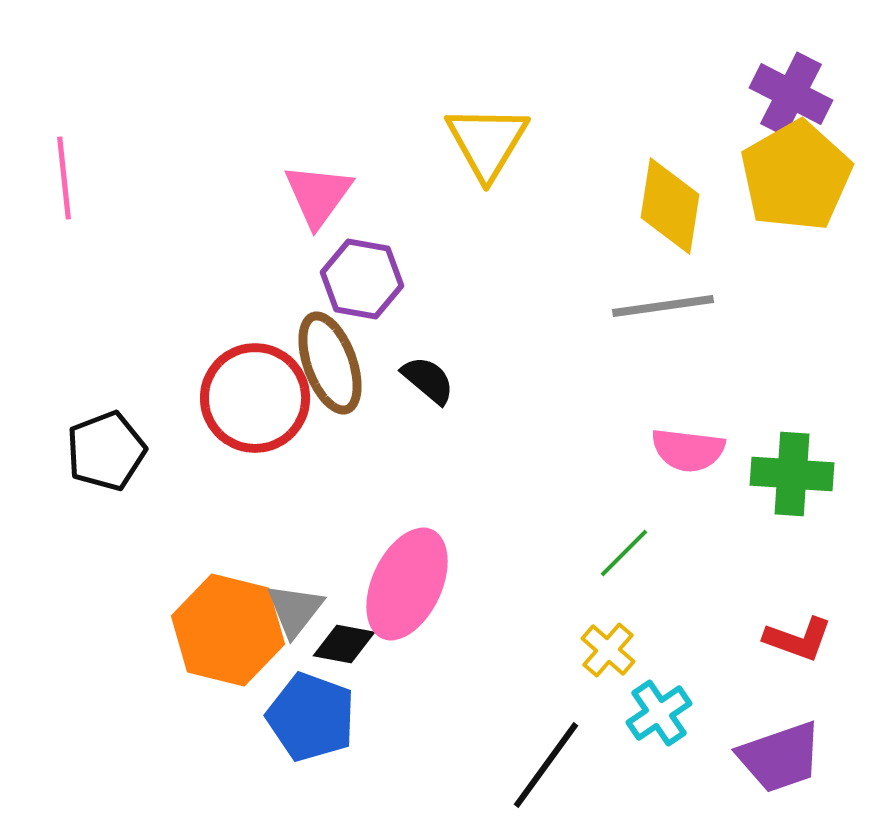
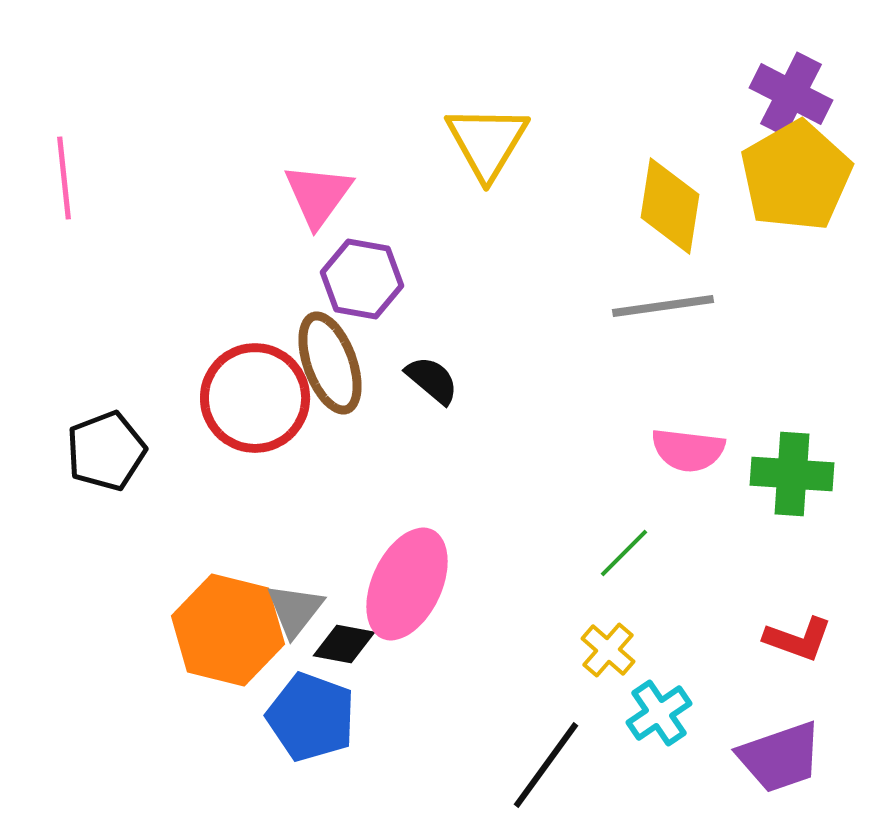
black semicircle: moved 4 px right
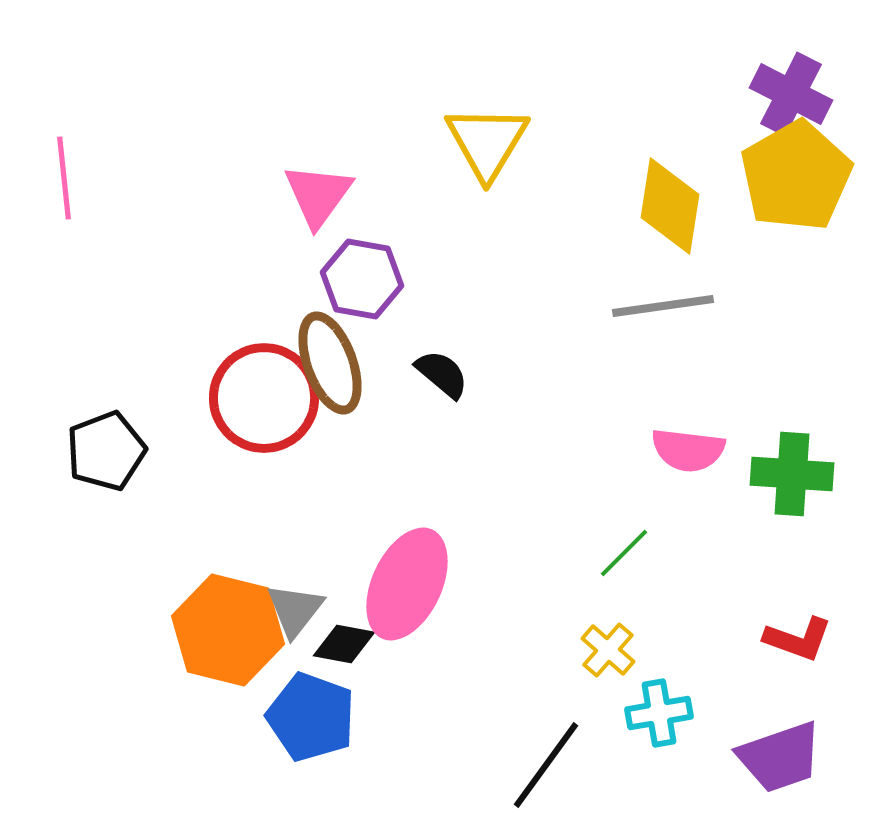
black semicircle: moved 10 px right, 6 px up
red circle: moved 9 px right
cyan cross: rotated 24 degrees clockwise
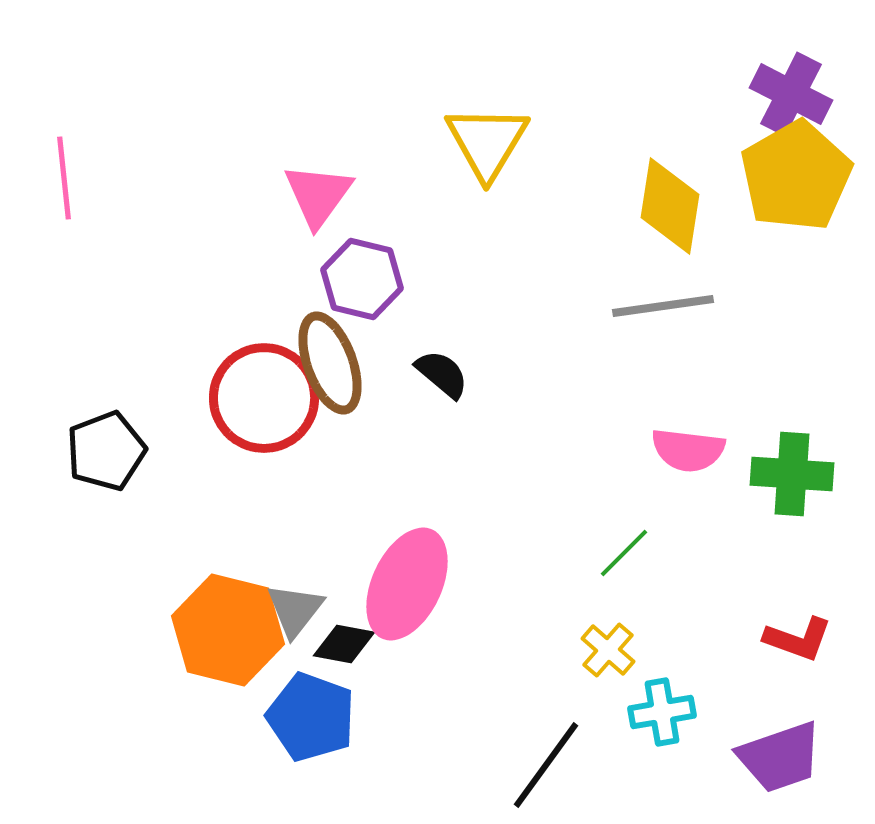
purple hexagon: rotated 4 degrees clockwise
cyan cross: moved 3 px right, 1 px up
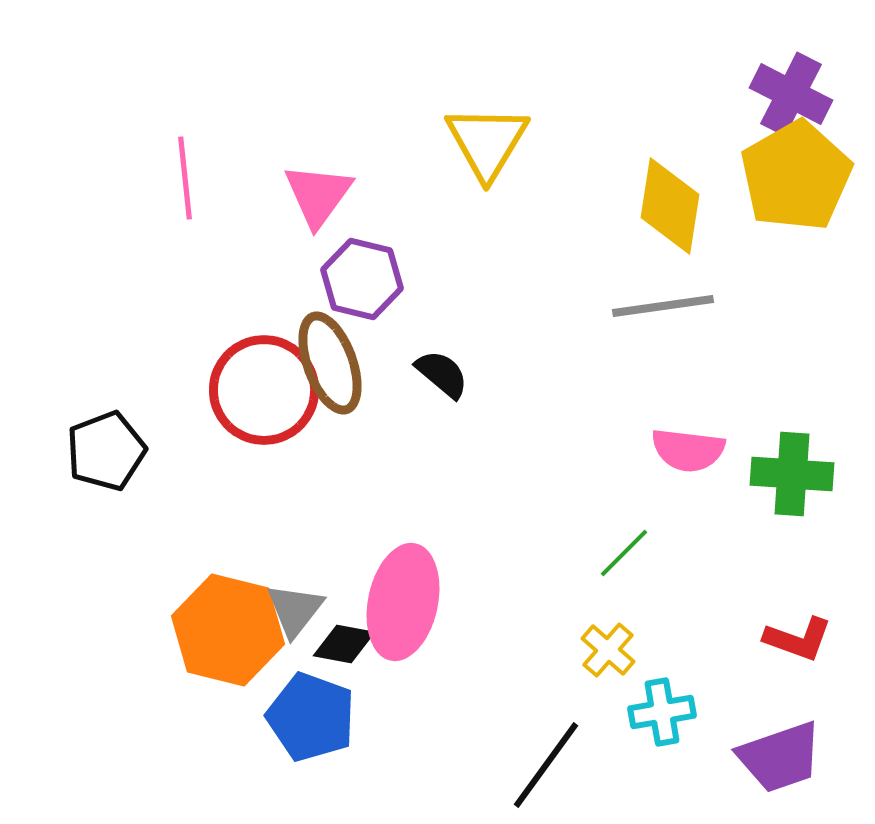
pink line: moved 121 px right
red circle: moved 8 px up
pink ellipse: moved 4 px left, 18 px down; rotated 13 degrees counterclockwise
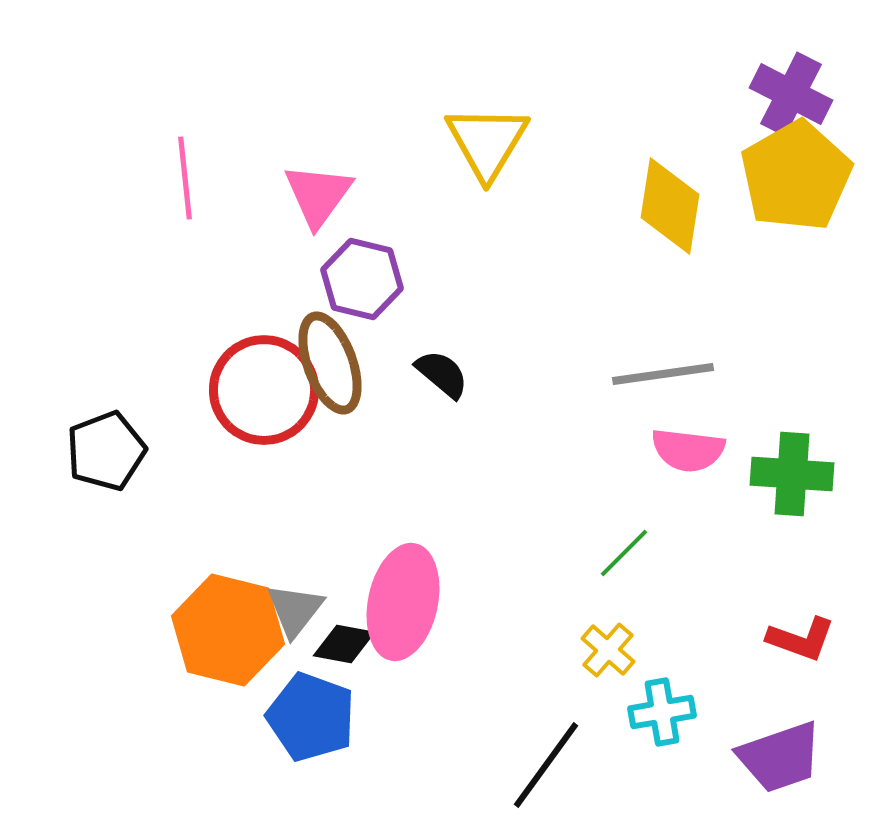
gray line: moved 68 px down
red L-shape: moved 3 px right
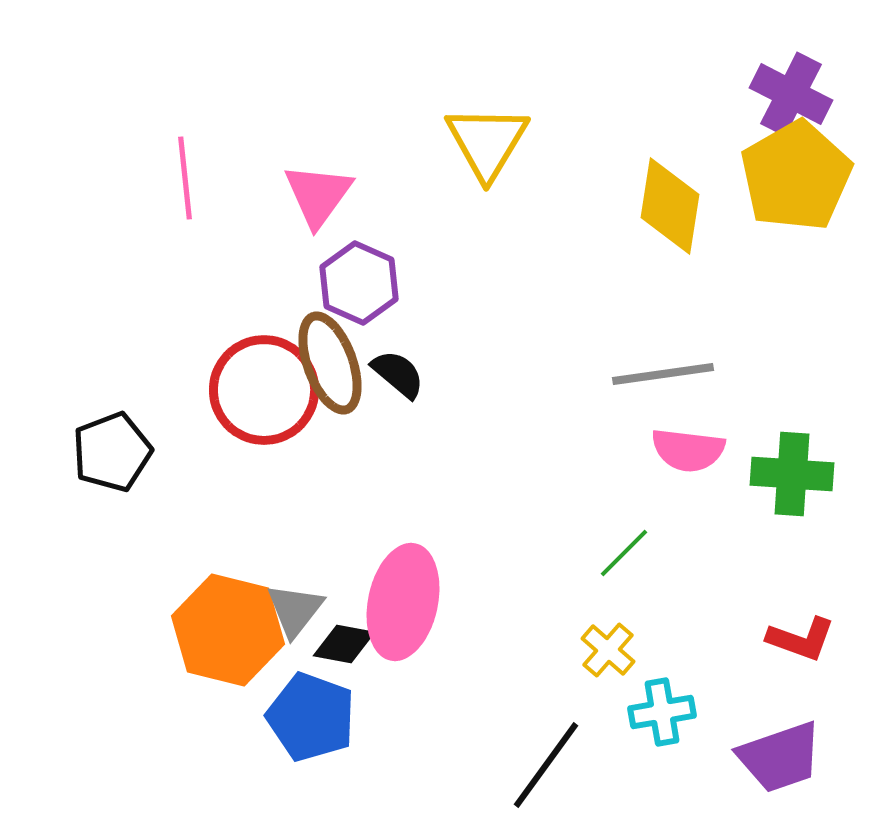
purple hexagon: moved 3 px left, 4 px down; rotated 10 degrees clockwise
black semicircle: moved 44 px left
black pentagon: moved 6 px right, 1 px down
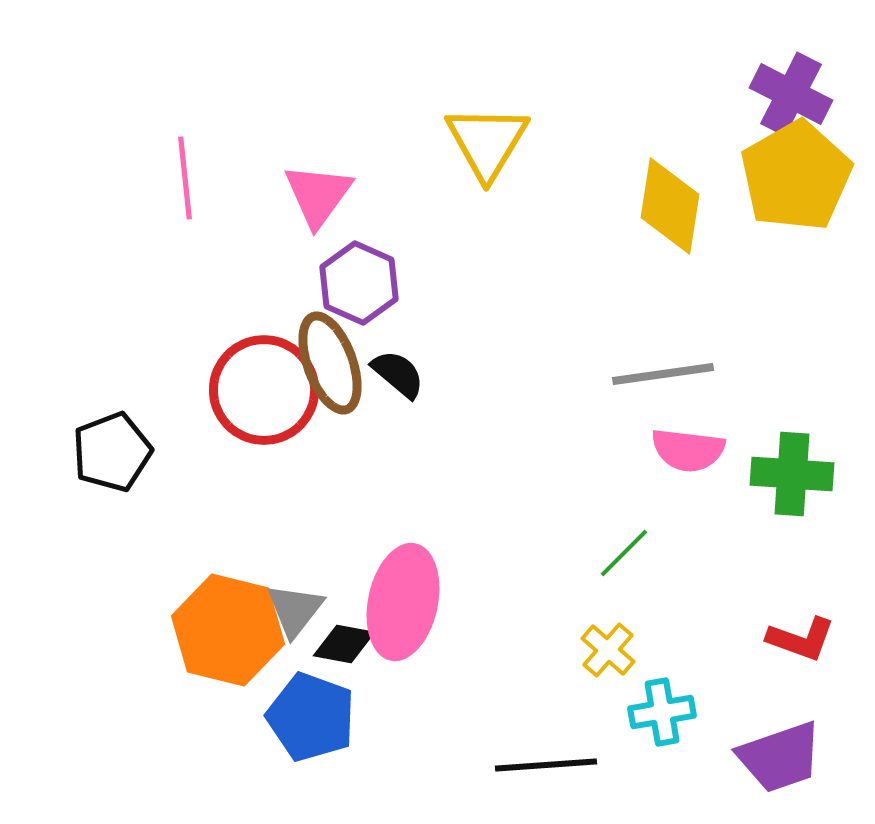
black line: rotated 50 degrees clockwise
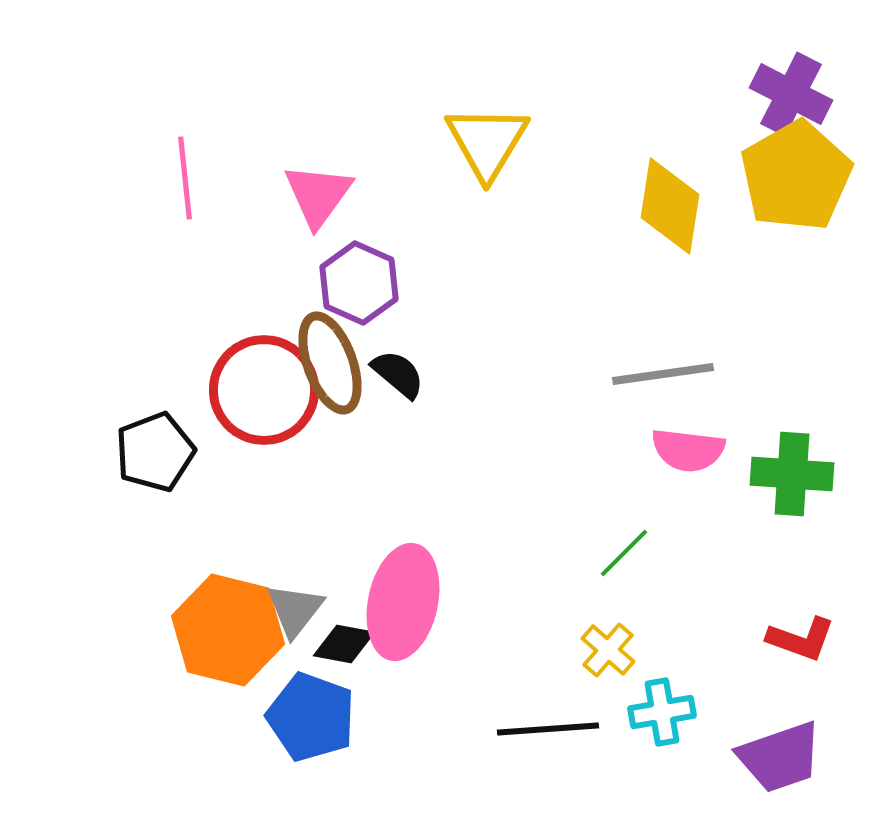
black pentagon: moved 43 px right
black line: moved 2 px right, 36 px up
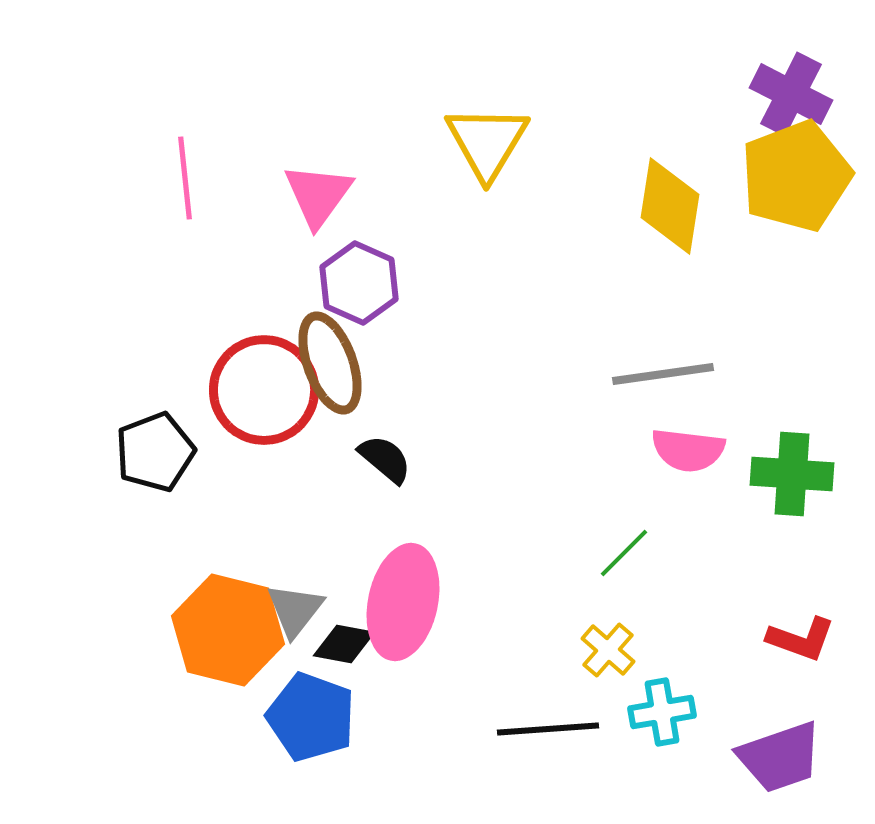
yellow pentagon: rotated 9 degrees clockwise
black semicircle: moved 13 px left, 85 px down
